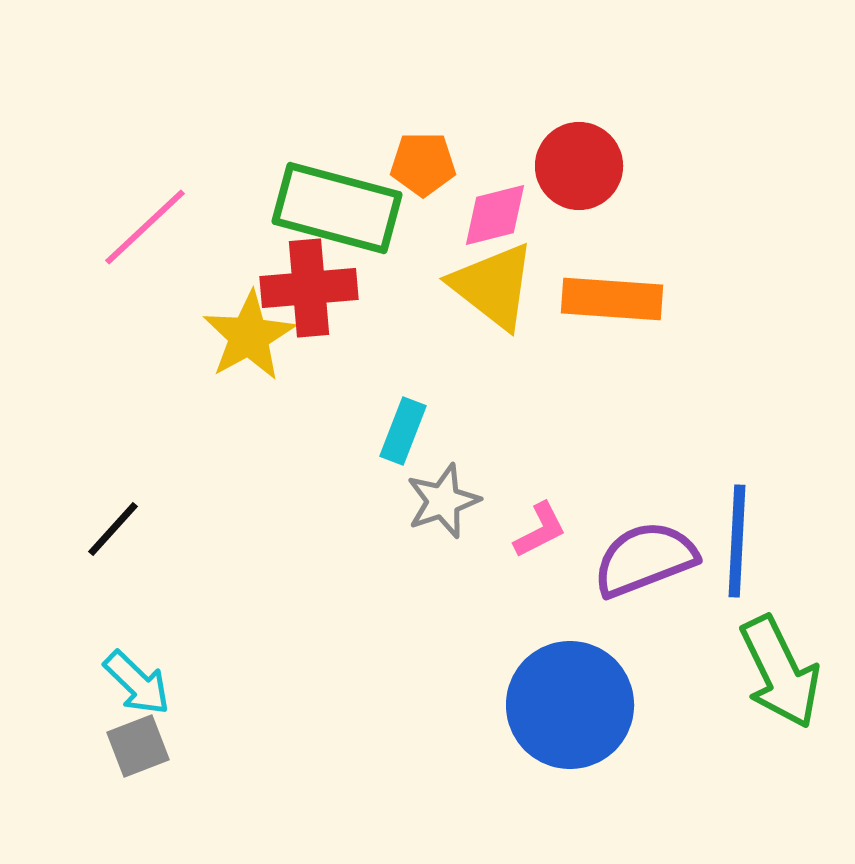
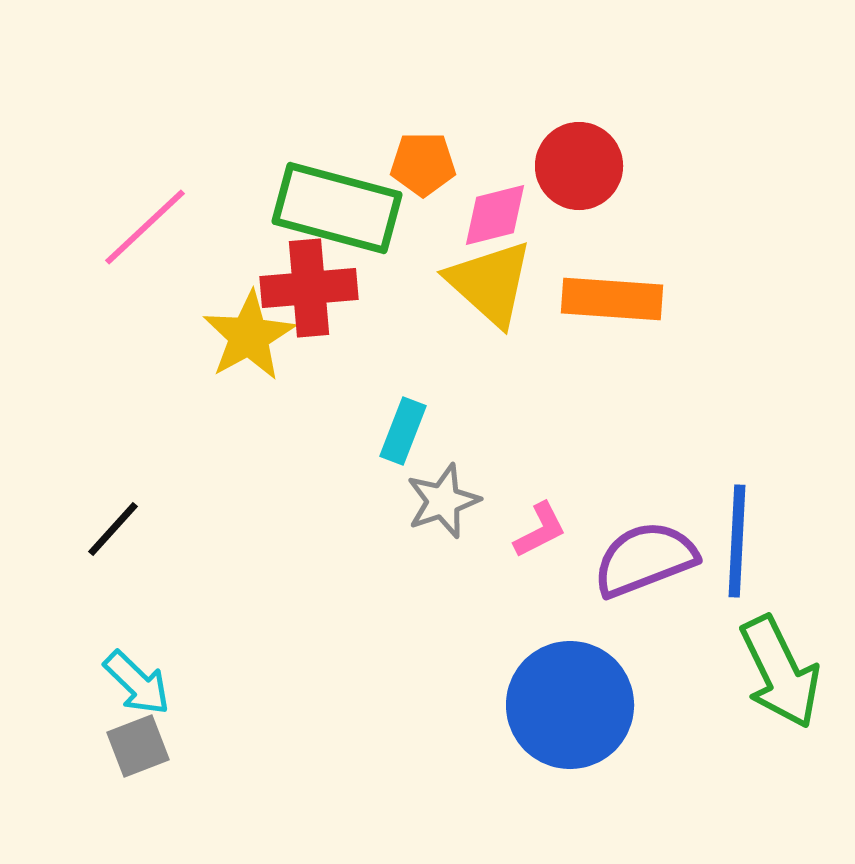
yellow triangle: moved 3 px left, 3 px up; rotated 4 degrees clockwise
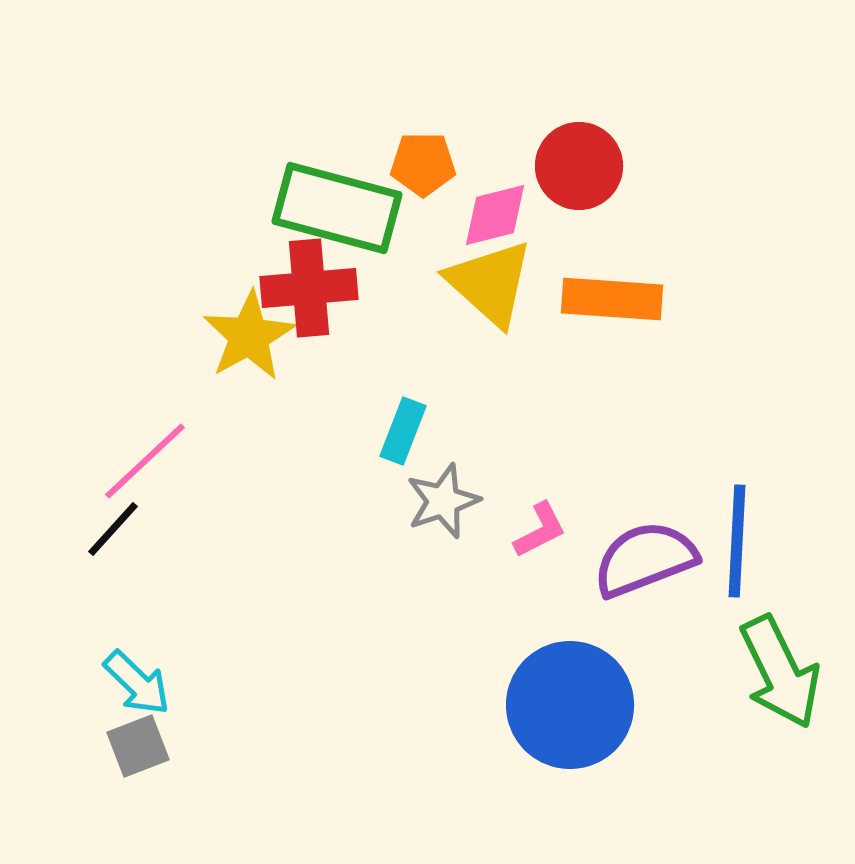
pink line: moved 234 px down
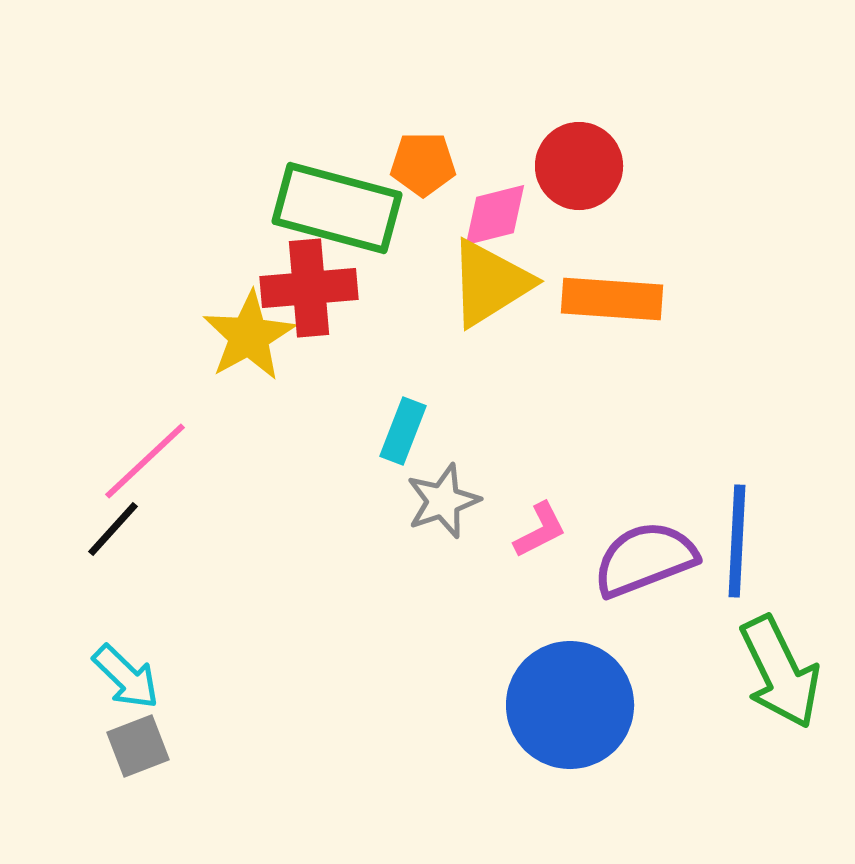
yellow triangle: rotated 46 degrees clockwise
cyan arrow: moved 11 px left, 6 px up
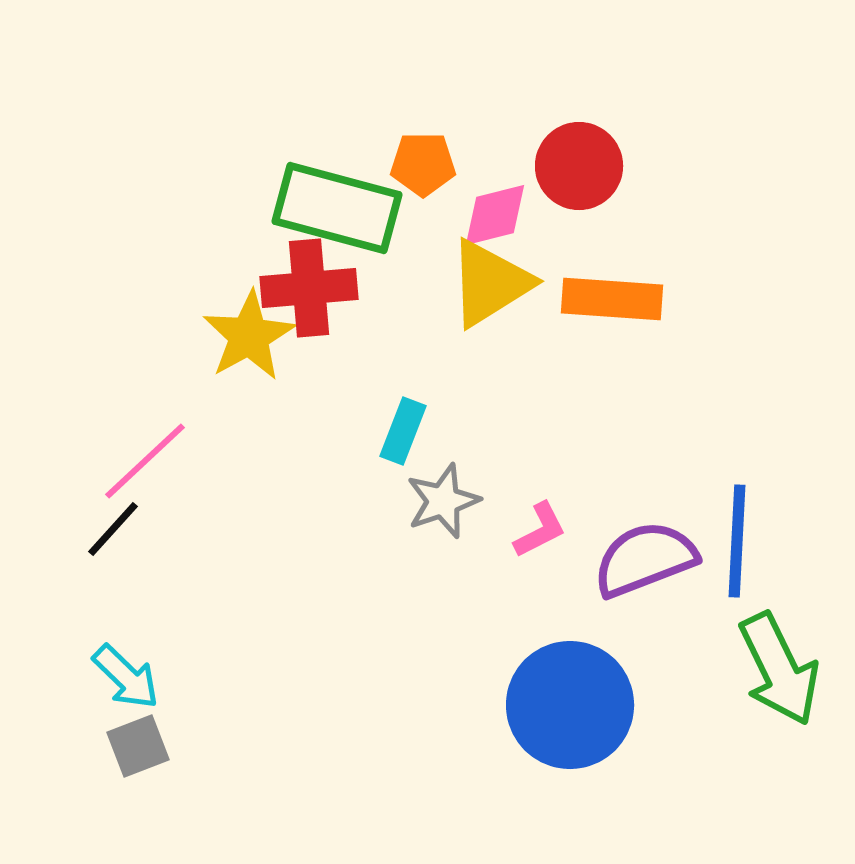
green arrow: moved 1 px left, 3 px up
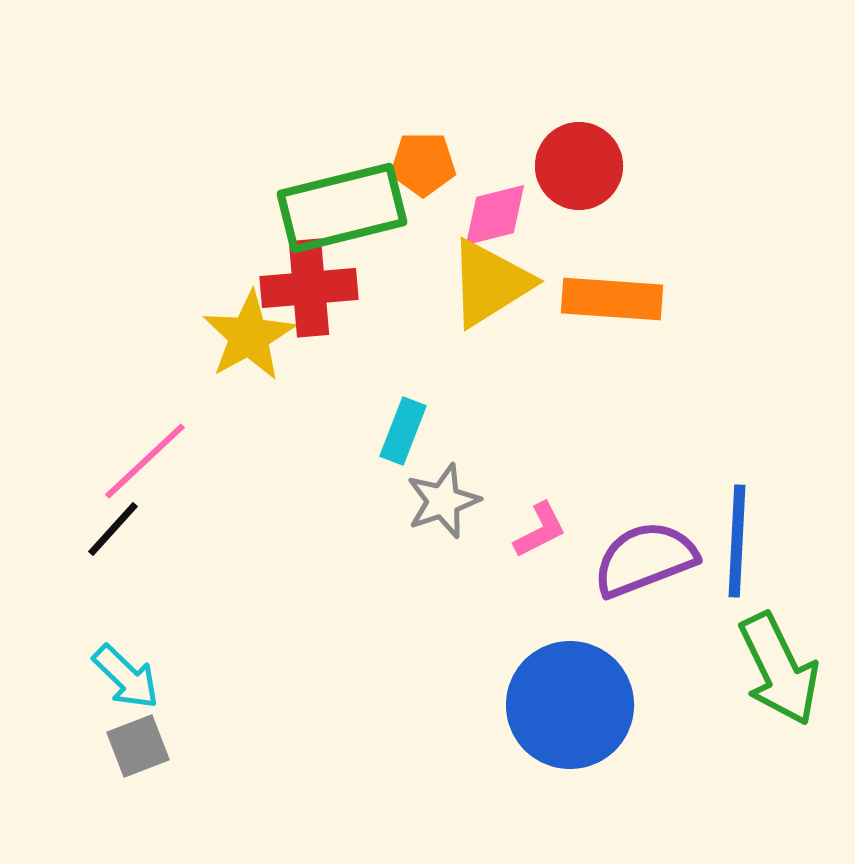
green rectangle: moved 5 px right; rotated 29 degrees counterclockwise
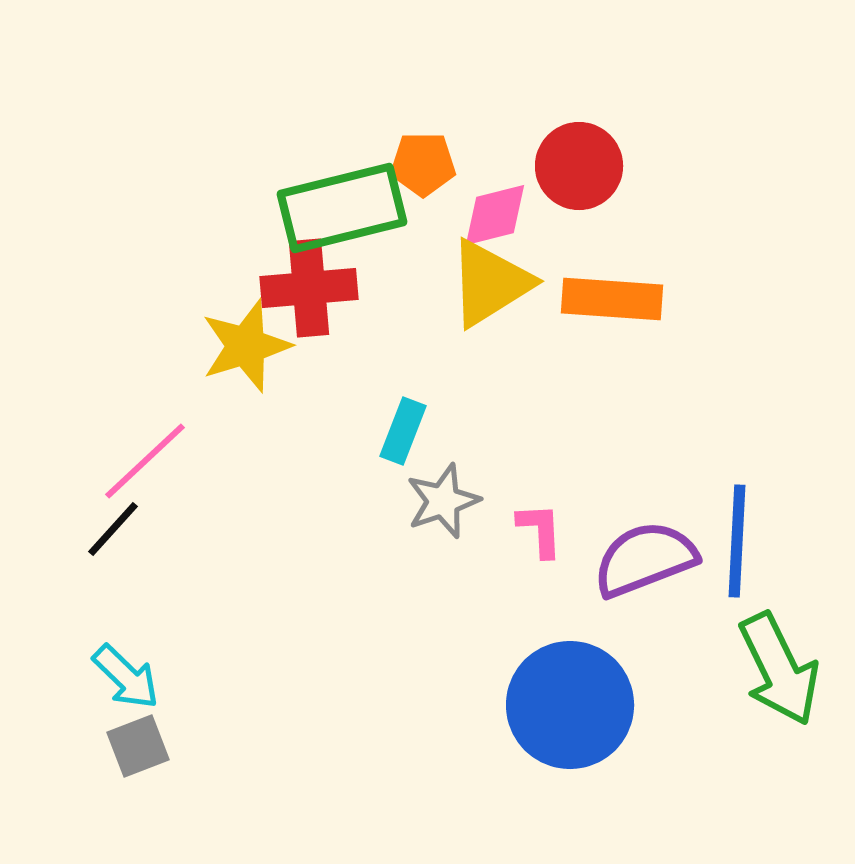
yellow star: moved 3 px left, 10 px down; rotated 12 degrees clockwise
pink L-shape: rotated 66 degrees counterclockwise
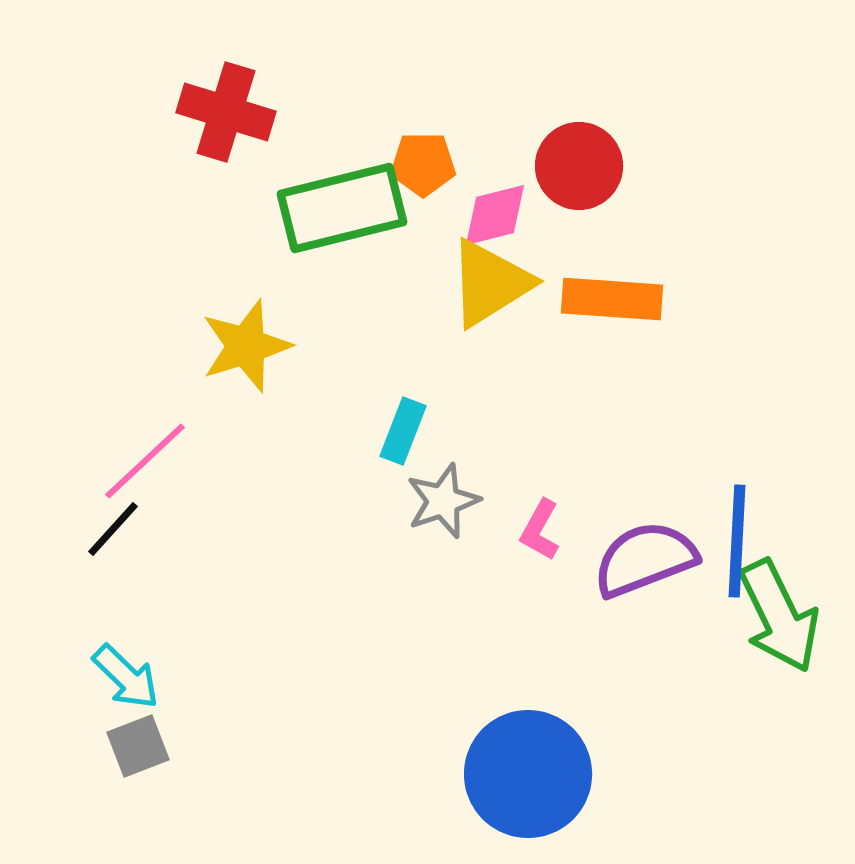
red cross: moved 83 px left, 176 px up; rotated 22 degrees clockwise
pink L-shape: rotated 148 degrees counterclockwise
green arrow: moved 53 px up
blue circle: moved 42 px left, 69 px down
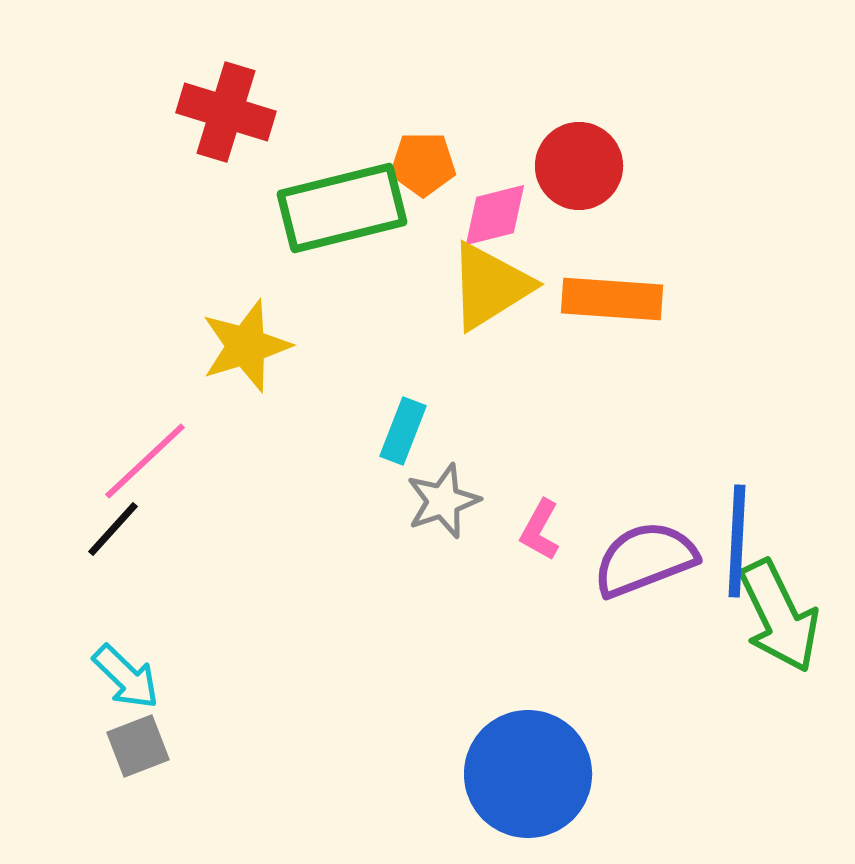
yellow triangle: moved 3 px down
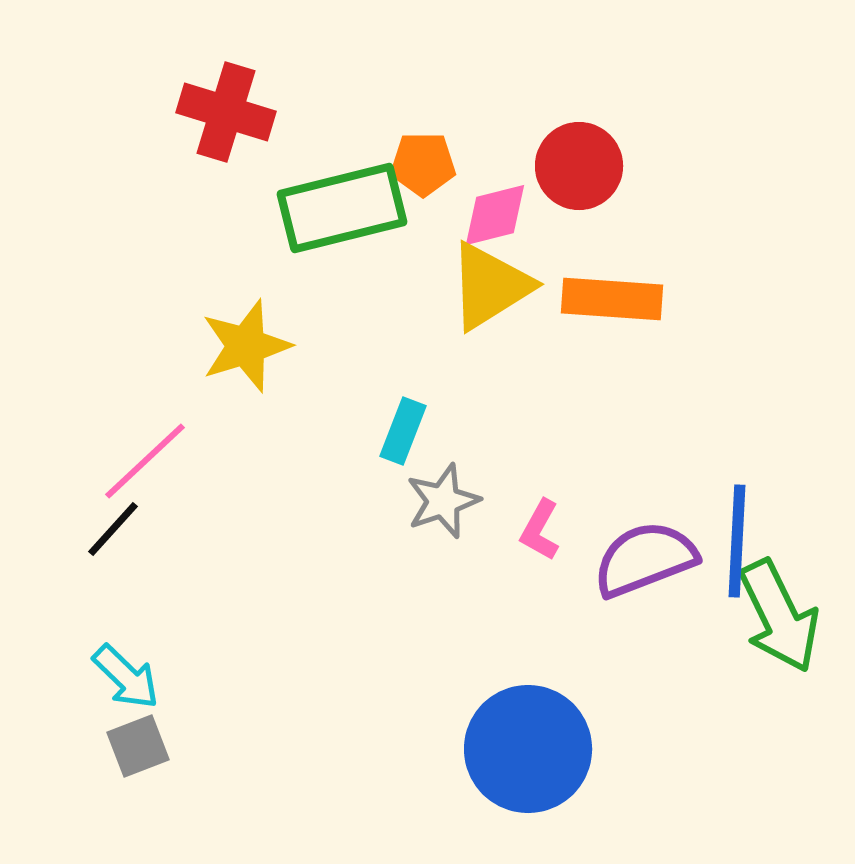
blue circle: moved 25 px up
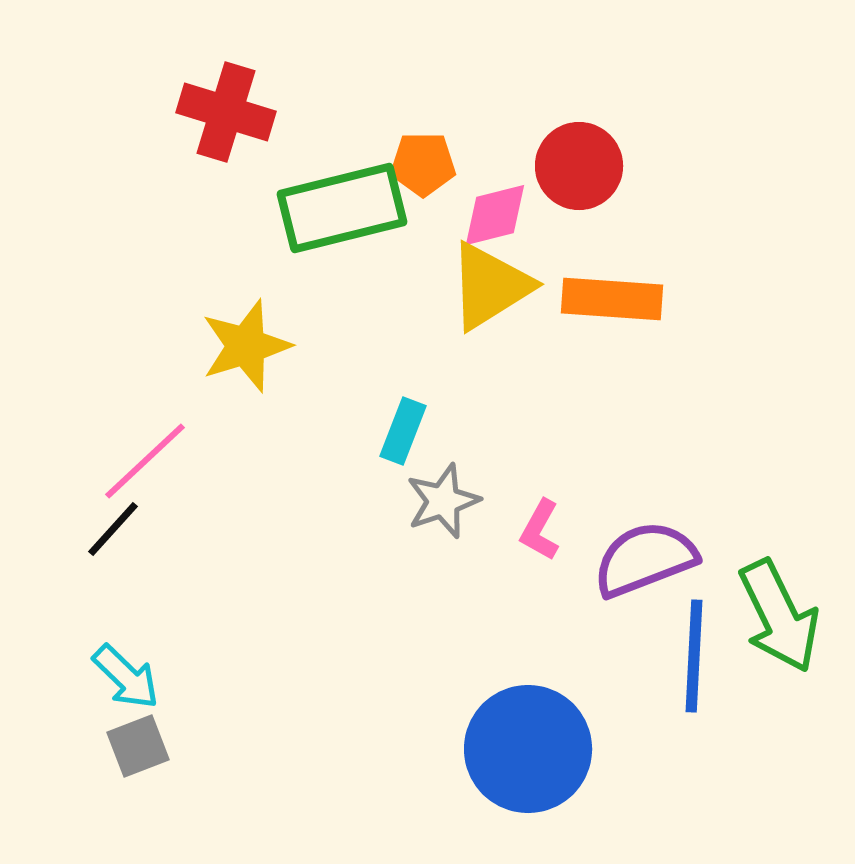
blue line: moved 43 px left, 115 px down
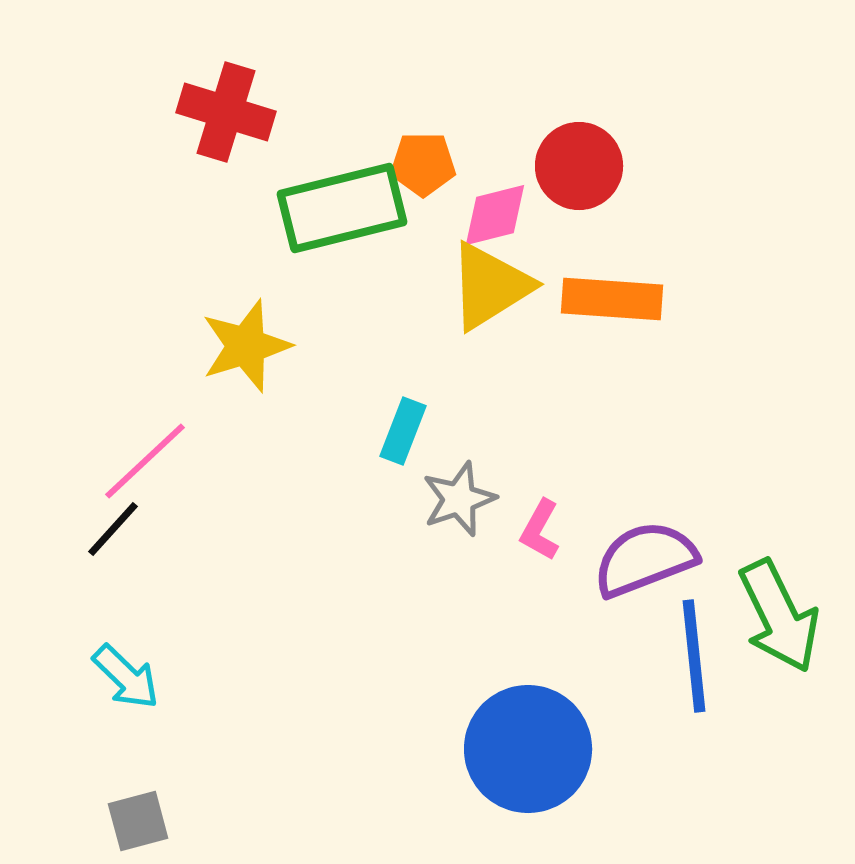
gray star: moved 16 px right, 2 px up
blue line: rotated 9 degrees counterclockwise
gray square: moved 75 px down; rotated 6 degrees clockwise
